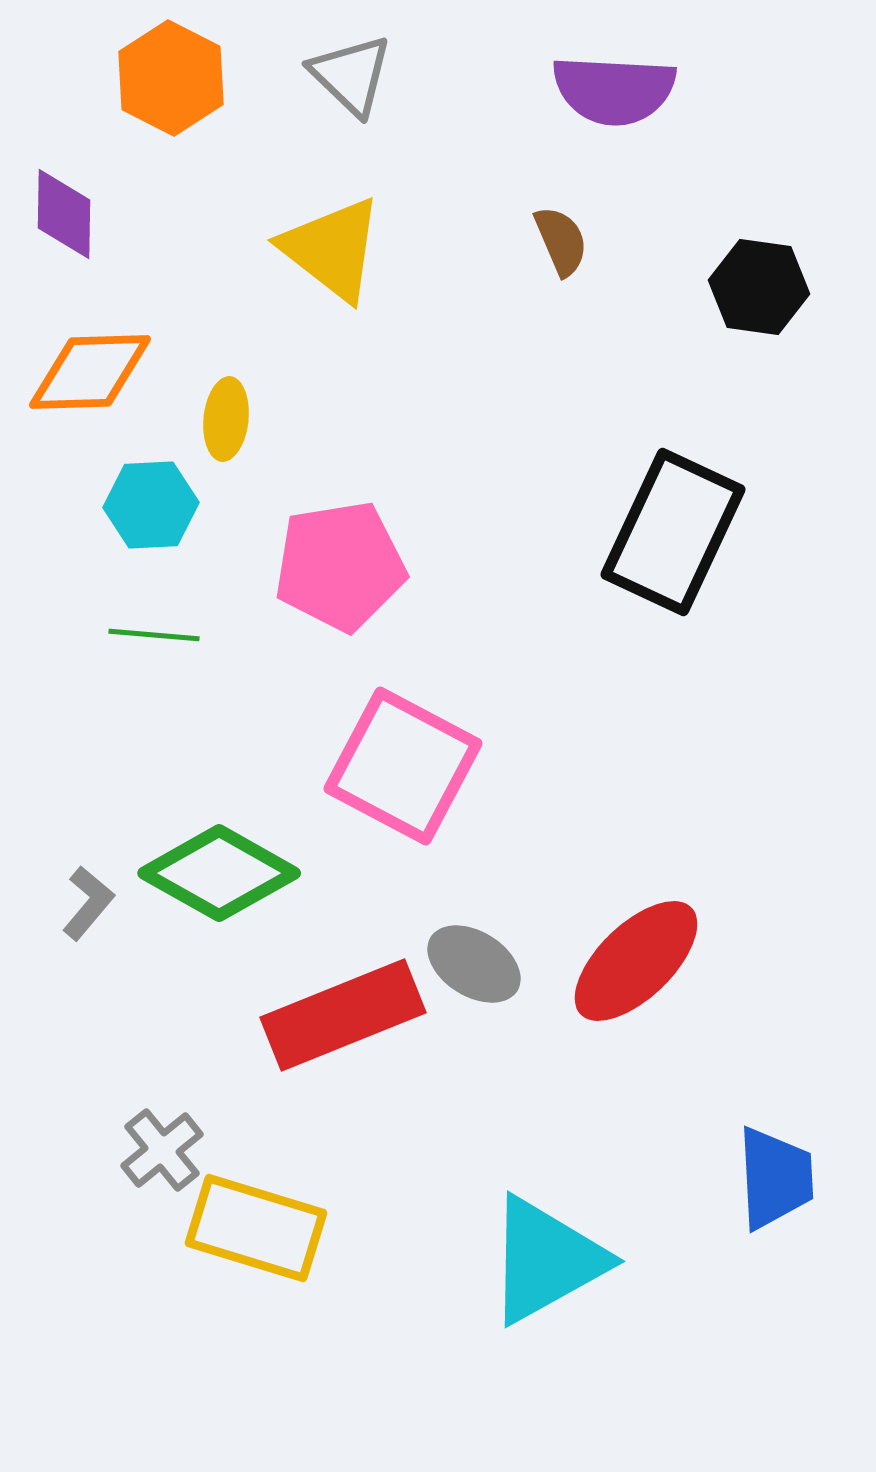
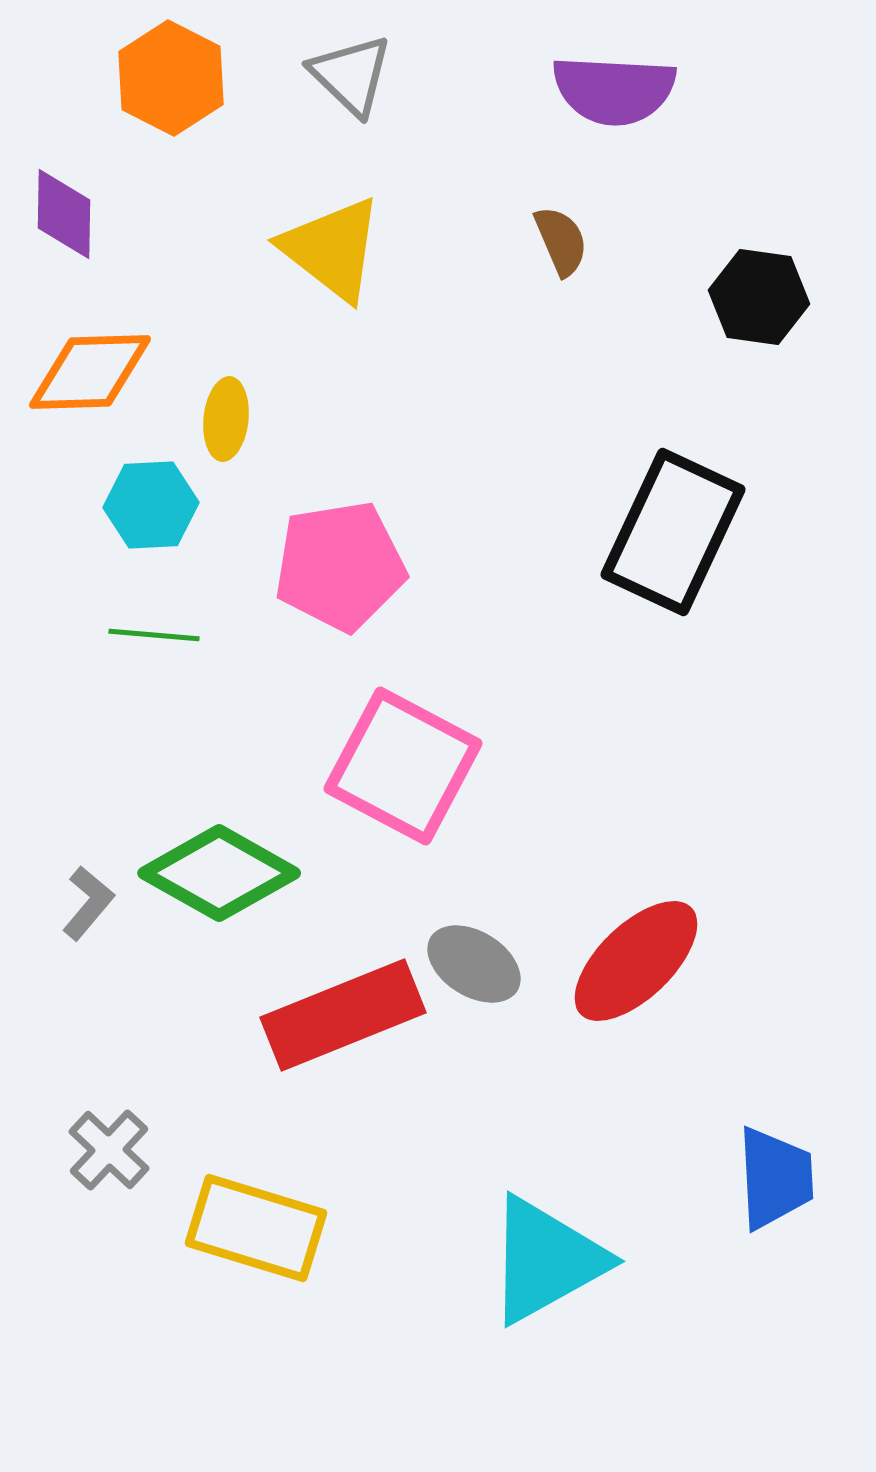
black hexagon: moved 10 px down
gray cross: moved 53 px left; rotated 8 degrees counterclockwise
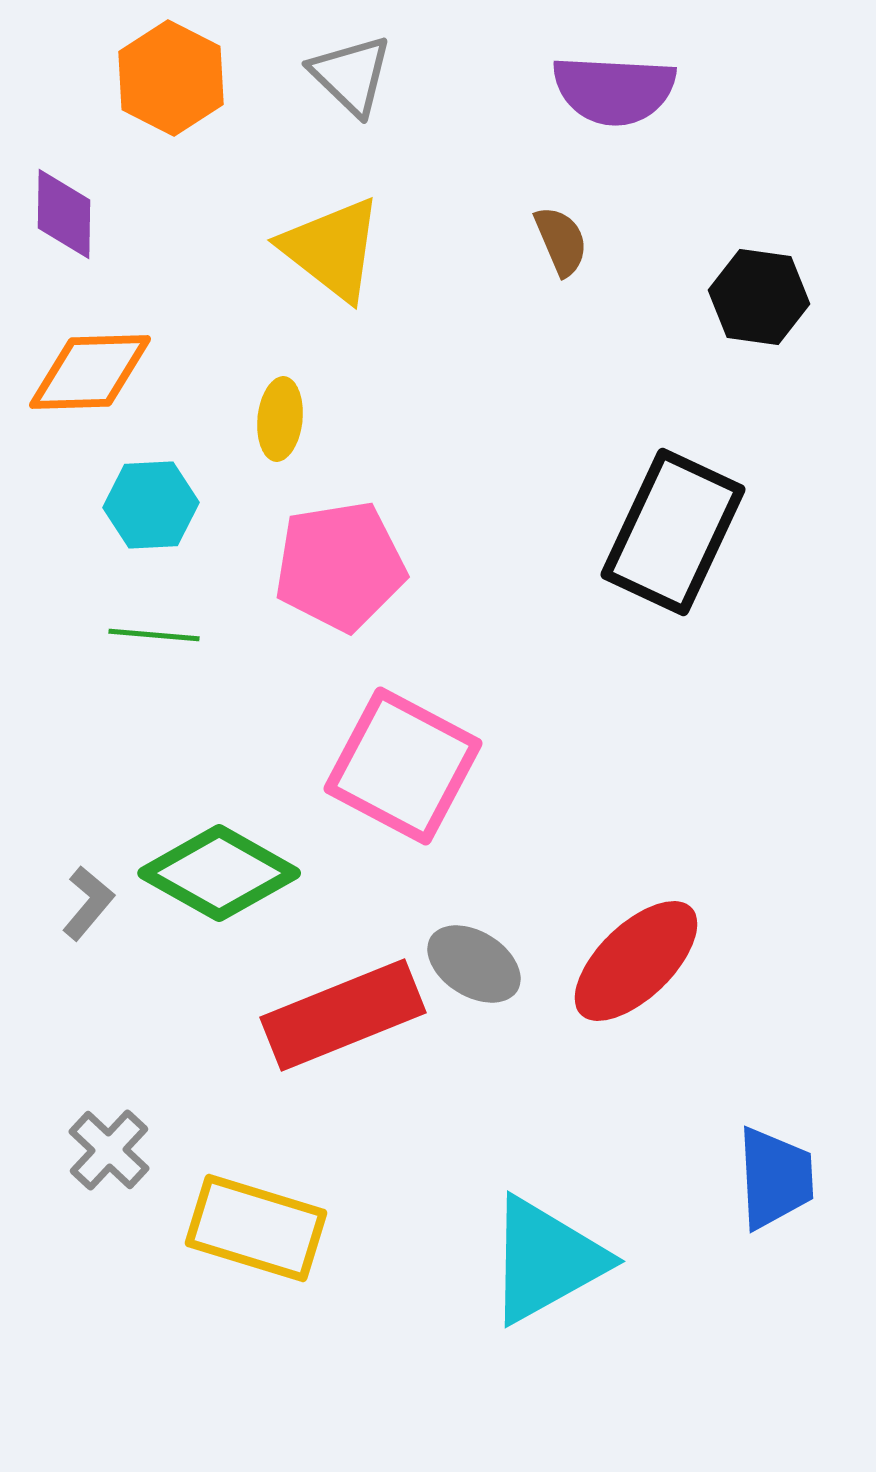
yellow ellipse: moved 54 px right
